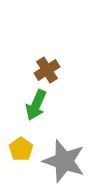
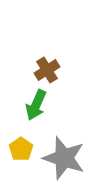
gray star: moved 3 px up
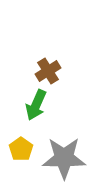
brown cross: moved 1 px right, 1 px down
gray star: rotated 18 degrees counterclockwise
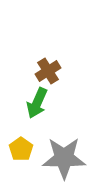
green arrow: moved 1 px right, 2 px up
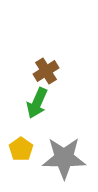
brown cross: moved 2 px left
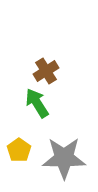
green arrow: rotated 124 degrees clockwise
yellow pentagon: moved 2 px left, 1 px down
